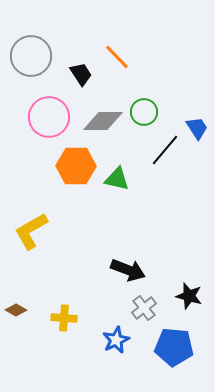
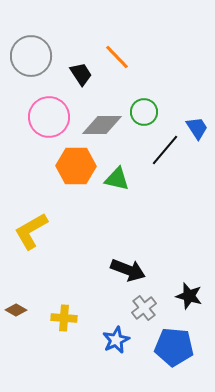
gray diamond: moved 1 px left, 4 px down
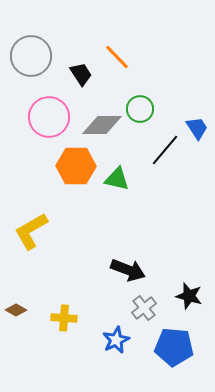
green circle: moved 4 px left, 3 px up
